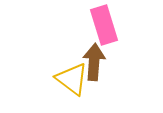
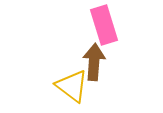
yellow triangle: moved 7 px down
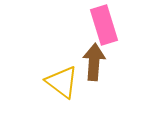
yellow triangle: moved 10 px left, 4 px up
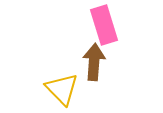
yellow triangle: moved 7 px down; rotated 9 degrees clockwise
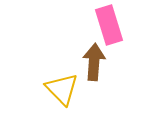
pink rectangle: moved 5 px right
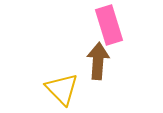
brown arrow: moved 4 px right, 1 px up
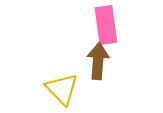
pink rectangle: moved 3 px left; rotated 9 degrees clockwise
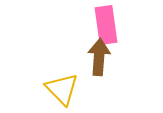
brown arrow: moved 1 px right, 4 px up
